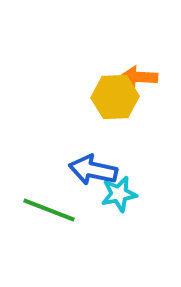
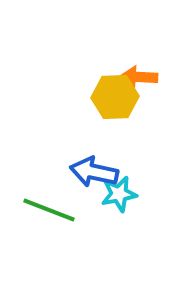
blue arrow: moved 1 px right, 2 px down
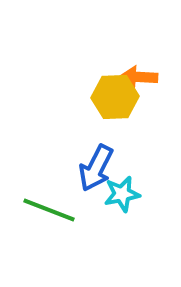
blue arrow: moved 2 px right, 4 px up; rotated 75 degrees counterclockwise
cyan star: moved 3 px right
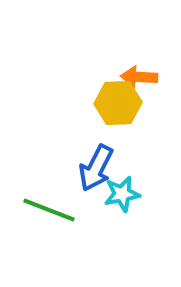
yellow hexagon: moved 3 px right, 6 px down
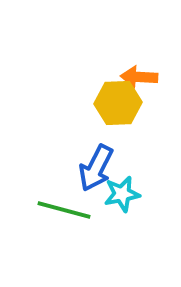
green line: moved 15 px right; rotated 6 degrees counterclockwise
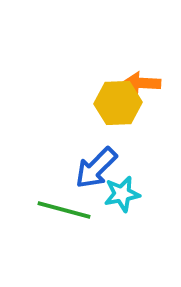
orange arrow: moved 3 px right, 6 px down
blue arrow: rotated 18 degrees clockwise
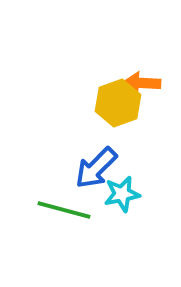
yellow hexagon: rotated 18 degrees counterclockwise
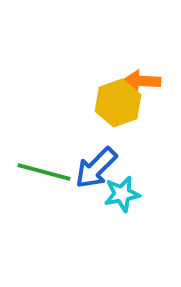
orange arrow: moved 2 px up
green line: moved 20 px left, 38 px up
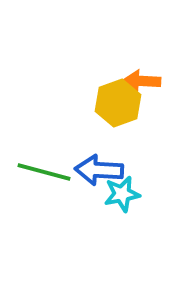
blue arrow: moved 3 px right, 2 px down; rotated 48 degrees clockwise
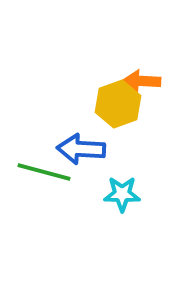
yellow hexagon: moved 1 px down
blue arrow: moved 18 px left, 21 px up
cyan star: rotated 12 degrees clockwise
